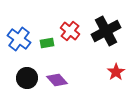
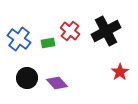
green rectangle: moved 1 px right
red star: moved 4 px right
purple diamond: moved 3 px down
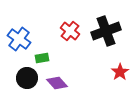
black cross: rotated 8 degrees clockwise
green rectangle: moved 6 px left, 15 px down
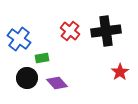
black cross: rotated 12 degrees clockwise
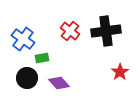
blue cross: moved 4 px right
purple diamond: moved 2 px right
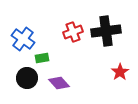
red cross: moved 3 px right, 1 px down; rotated 30 degrees clockwise
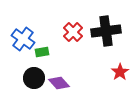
red cross: rotated 24 degrees counterclockwise
green rectangle: moved 6 px up
black circle: moved 7 px right
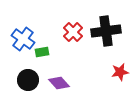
red star: rotated 24 degrees clockwise
black circle: moved 6 px left, 2 px down
